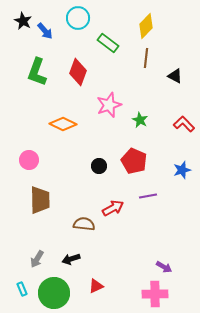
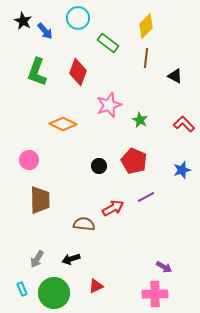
purple line: moved 2 px left, 1 px down; rotated 18 degrees counterclockwise
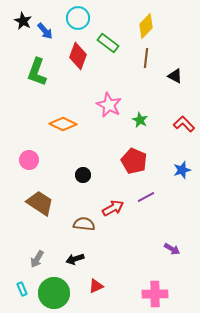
red diamond: moved 16 px up
pink star: rotated 25 degrees counterclockwise
black circle: moved 16 px left, 9 px down
brown trapezoid: moved 3 px down; rotated 56 degrees counterclockwise
black arrow: moved 4 px right
purple arrow: moved 8 px right, 18 px up
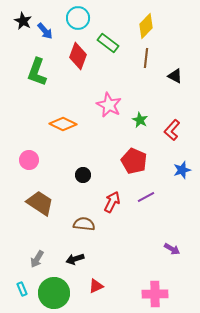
red L-shape: moved 12 px left, 6 px down; rotated 95 degrees counterclockwise
red arrow: moved 1 px left, 6 px up; rotated 35 degrees counterclockwise
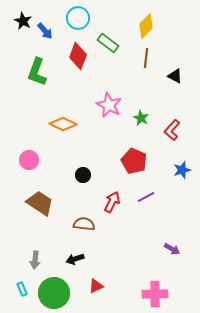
green star: moved 1 px right, 2 px up
gray arrow: moved 2 px left, 1 px down; rotated 24 degrees counterclockwise
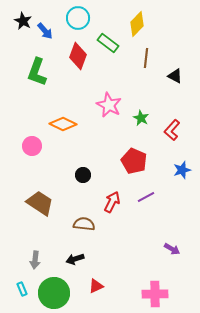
yellow diamond: moved 9 px left, 2 px up
pink circle: moved 3 px right, 14 px up
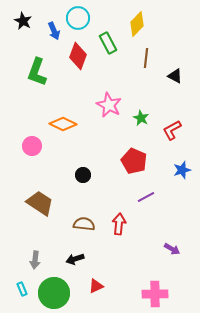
blue arrow: moved 9 px right; rotated 18 degrees clockwise
green rectangle: rotated 25 degrees clockwise
red L-shape: rotated 20 degrees clockwise
red arrow: moved 7 px right, 22 px down; rotated 20 degrees counterclockwise
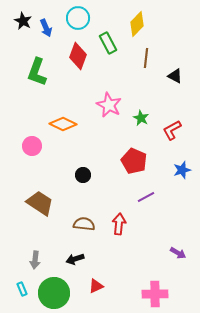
blue arrow: moved 8 px left, 3 px up
purple arrow: moved 6 px right, 4 px down
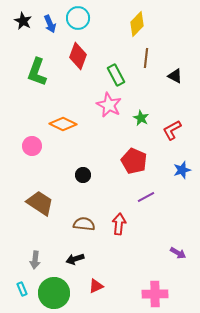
blue arrow: moved 4 px right, 4 px up
green rectangle: moved 8 px right, 32 px down
